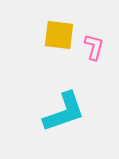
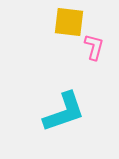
yellow square: moved 10 px right, 13 px up
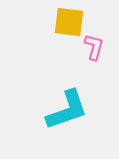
cyan L-shape: moved 3 px right, 2 px up
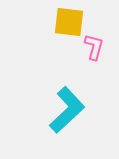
cyan L-shape: rotated 24 degrees counterclockwise
